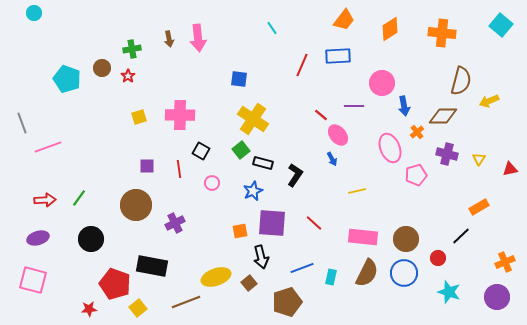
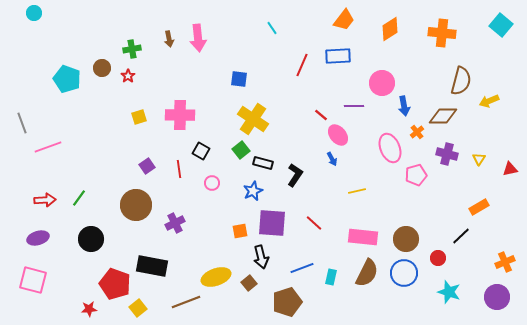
purple square at (147, 166): rotated 35 degrees counterclockwise
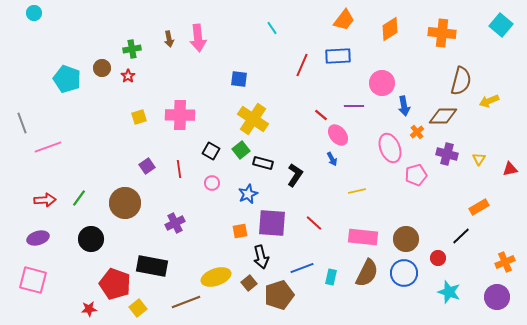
black square at (201, 151): moved 10 px right
blue star at (253, 191): moved 5 px left, 3 px down
brown circle at (136, 205): moved 11 px left, 2 px up
brown pentagon at (287, 302): moved 8 px left, 7 px up
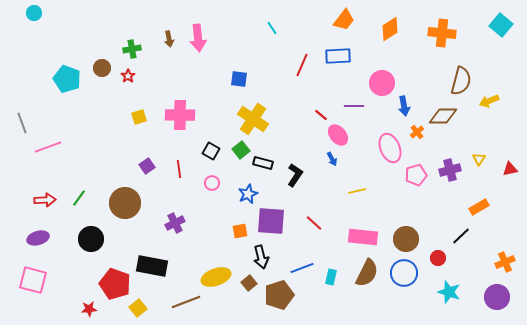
purple cross at (447, 154): moved 3 px right, 16 px down; rotated 30 degrees counterclockwise
purple square at (272, 223): moved 1 px left, 2 px up
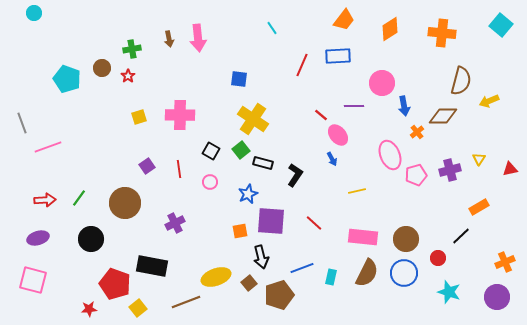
pink ellipse at (390, 148): moved 7 px down
pink circle at (212, 183): moved 2 px left, 1 px up
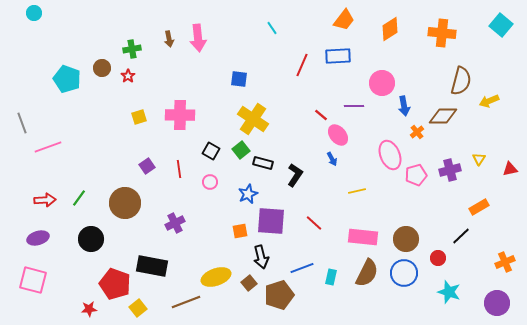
purple circle at (497, 297): moved 6 px down
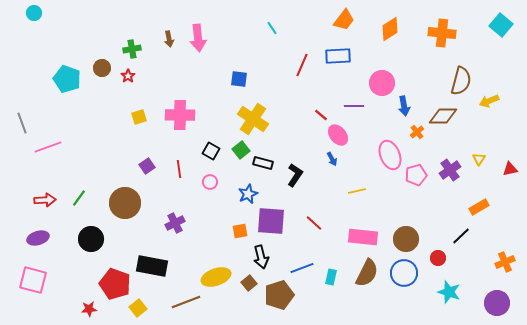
purple cross at (450, 170): rotated 20 degrees counterclockwise
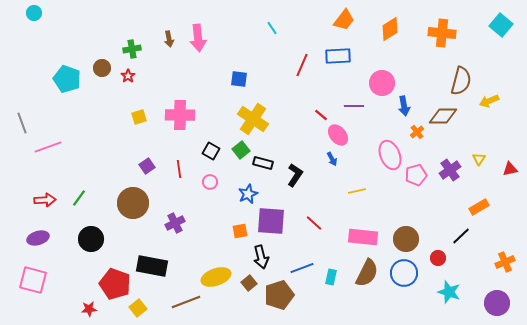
brown circle at (125, 203): moved 8 px right
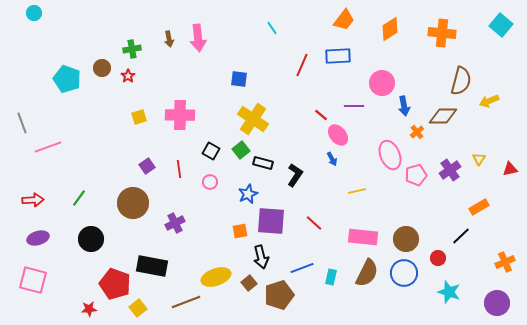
red arrow at (45, 200): moved 12 px left
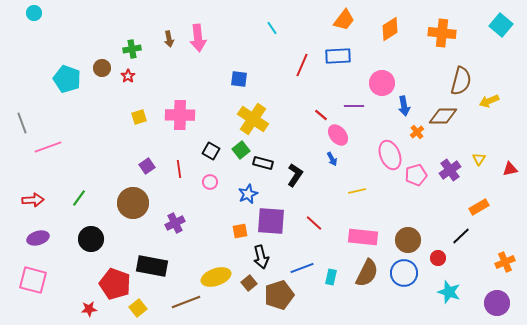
brown circle at (406, 239): moved 2 px right, 1 px down
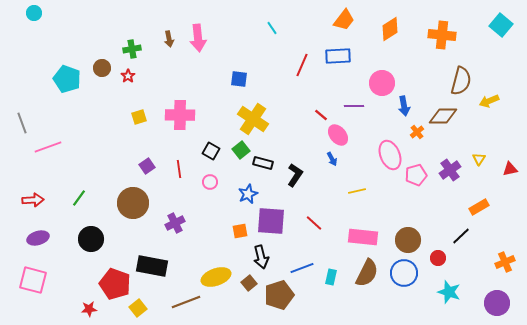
orange cross at (442, 33): moved 2 px down
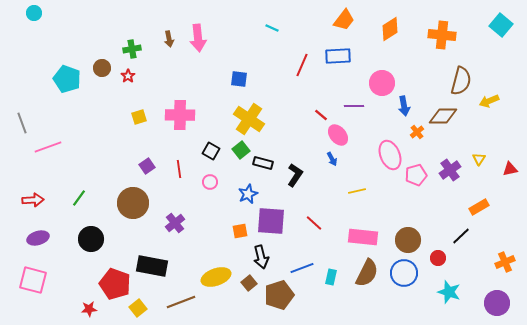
cyan line at (272, 28): rotated 32 degrees counterclockwise
yellow cross at (253, 119): moved 4 px left
purple cross at (175, 223): rotated 12 degrees counterclockwise
brown line at (186, 302): moved 5 px left
